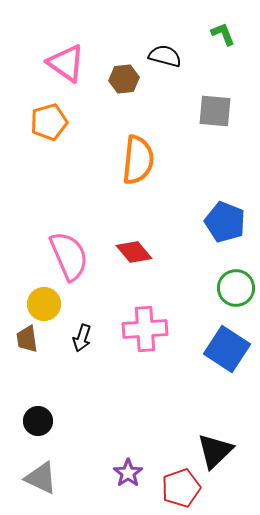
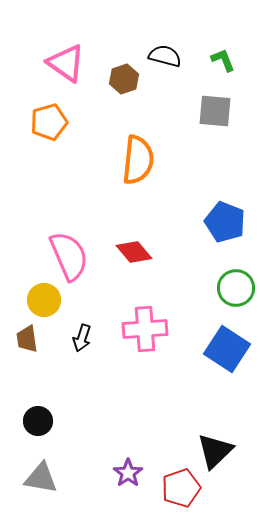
green L-shape: moved 26 px down
brown hexagon: rotated 12 degrees counterclockwise
yellow circle: moved 4 px up
gray triangle: rotated 15 degrees counterclockwise
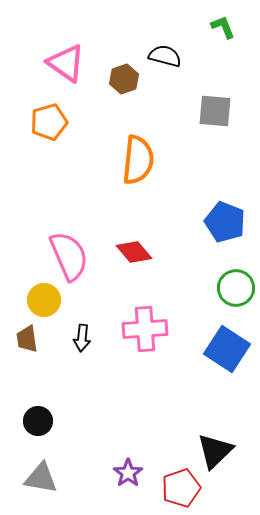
green L-shape: moved 33 px up
black arrow: rotated 12 degrees counterclockwise
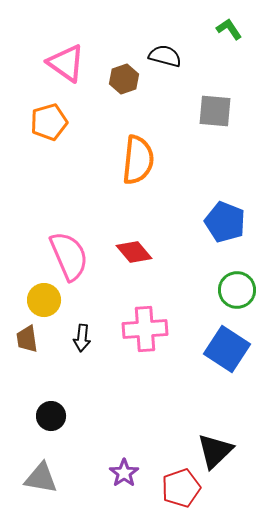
green L-shape: moved 6 px right, 2 px down; rotated 12 degrees counterclockwise
green circle: moved 1 px right, 2 px down
black circle: moved 13 px right, 5 px up
purple star: moved 4 px left
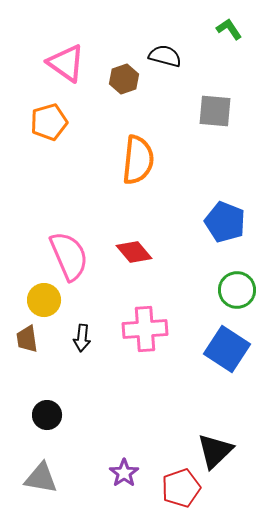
black circle: moved 4 px left, 1 px up
